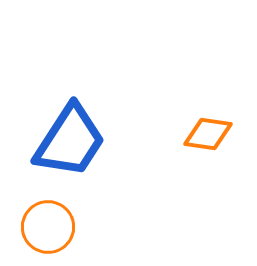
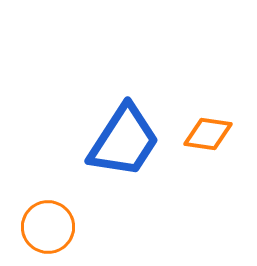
blue trapezoid: moved 54 px right
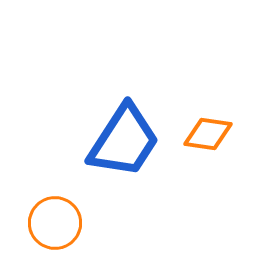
orange circle: moved 7 px right, 4 px up
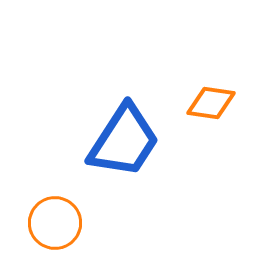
orange diamond: moved 3 px right, 31 px up
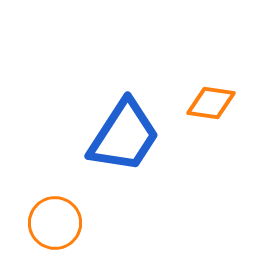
blue trapezoid: moved 5 px up
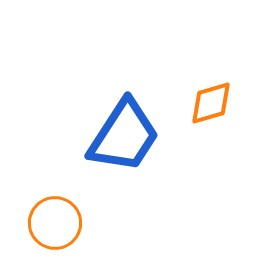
orange diamond: rotated 24 degrees counterclockwise
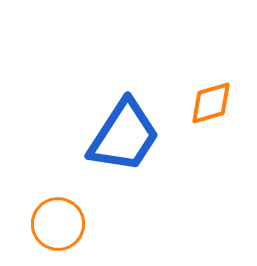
orange circle: moved 3 px right, 1 px down
